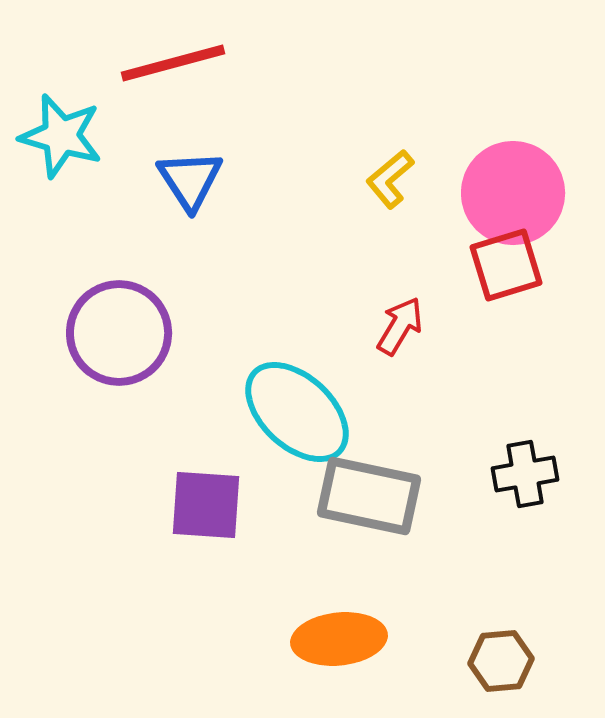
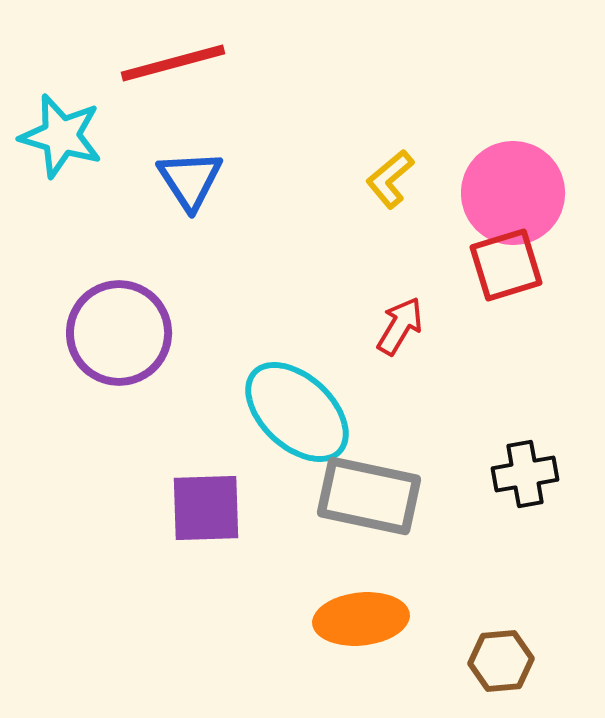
purple square: moved 3 px down; rotated 6 degrees counterclockwise
orange ellipse: moved 22 px right, 20 px up
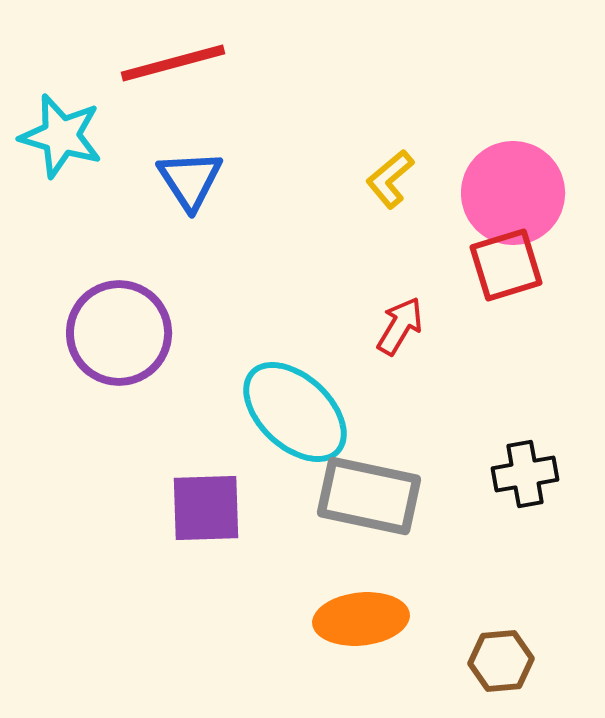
cyan ellipse: moved 2 px left
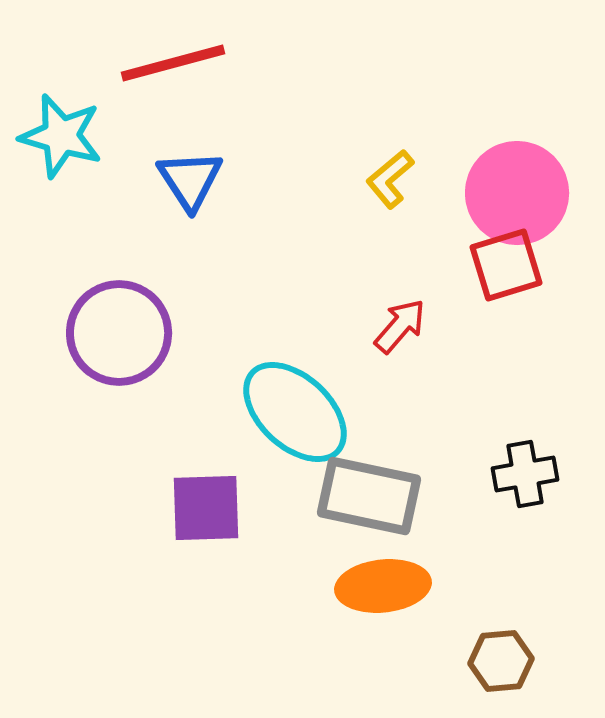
pink circle: moved 4 px right
red arrow: rotated 10 degrees clockwise
orange ellipse: moved 22 px right, 33 px up
